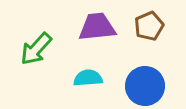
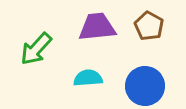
brown pentagon: rotated 20 degrees counterclockwise
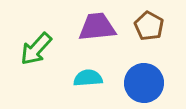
blue circle: moved 1 px left, 3 px up
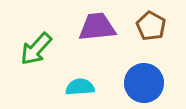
brown pentagon: moved 2 px right
cyan semicircle: moved 8 px left, 9 px down
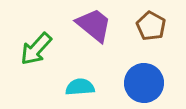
purple trapezoid: moved 3 px left, 2 px up; rotated 45 degrees clockwise
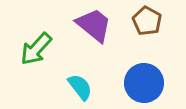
brown pentagon: moved 4 px left, 5 px up
cyan semicircle: rotated 56 degrees clockwise
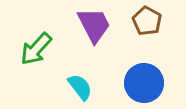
purple trapezoid: rotated 24 degrees clockwise
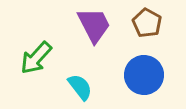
brown pentagon: moved 2 px down
green arrow: moved 9 px down
blue circle: moved 8 px up
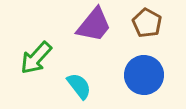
purple trapezoid: rotated 66 degrees clockwise
cyan semicircle: moved 1 px left, 1 px up
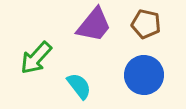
brown pentagon: moved 1 px left, 1 px down; rotated 16 degrees counterclockwise
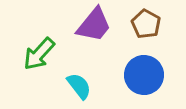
brown pentagon: rotated 16 degrees clockwise
green arrow: moved 3 px right, 4 px up
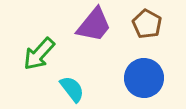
brown pentagon: moved 1 px right
blue circle: moved 3 px down
cyan semicircle: moved 7 px left, 3 px down
